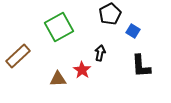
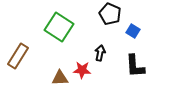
black pentagon: rotated 20 degrees counterclockwise
green square: rotated 28 degrees counterclockwise
brown rectangle: rotated 15 degrees counterclockwise
black L-shape: moved 6 px left
red star: rotated 30 degrees counterclockwise
brown triangle: moved 2 px right, 1 px up
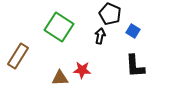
black arrow: moved 17 px up
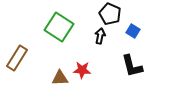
brown rectangle: moved 1 px left, 2 px down
black L-shape: moved 3 px left; rotated 10 degrees counterclockwise
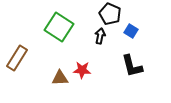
blue square: moved 2 px left
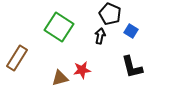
black L-shape: moved 1 px down
red star: rotated 12 degrees counterclockwise
brown triangle: rotated 12 degrees counterclockwise
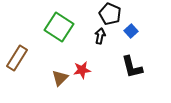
blue square: rotated 16 degrees clockwise
brown triangle: rotated 30 degrees counterclockwise
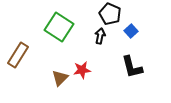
brown rectangle: moved 1 px right, 3 px up
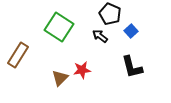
black arrow: rotated 63 degrees counterclockwise
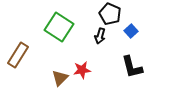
black arrow: rotated 112 degrees counterclockwise
